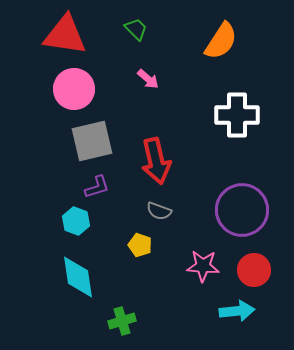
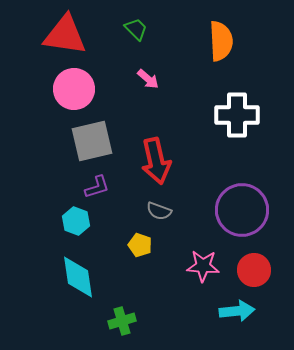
orange semicircle: rotated 36 degrees counterclockwise
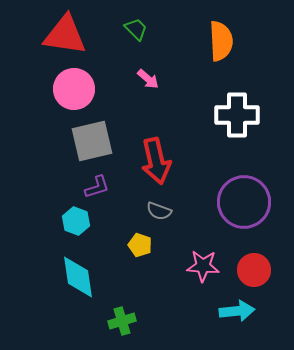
purple circle: moved 2 px right, 8 px up
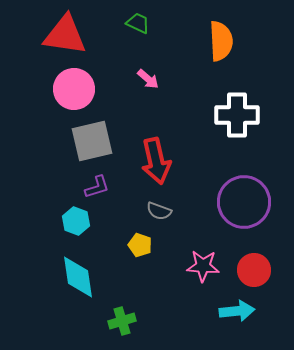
green trapezoid: moved 2 px right, 6 px up; rotated 20 degrees counterclockwise
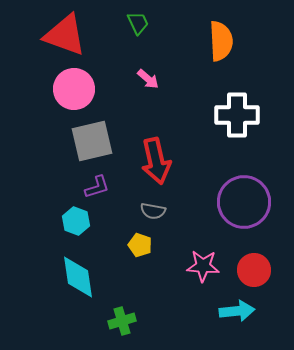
green trapezoid: rotated 40 degrees clockwise
red triangle: rotated 12 degrees clockwise
gray semicircle: moved 6 px left; rotated 10 degrees counterclockwise
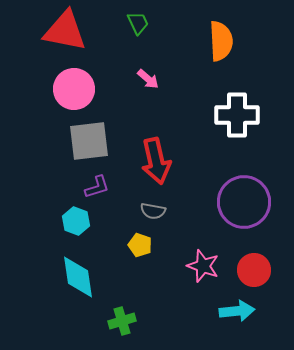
red triangle: moved 4 px up; rotated 9 degrees counterclockwise
gray square: moved 3 px left; rotated 6 degrees clockwise
pink star: rotated 16 degrees clockwise
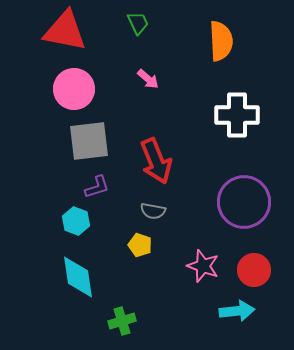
red arrow: rotated 9 degrees counterclockwise
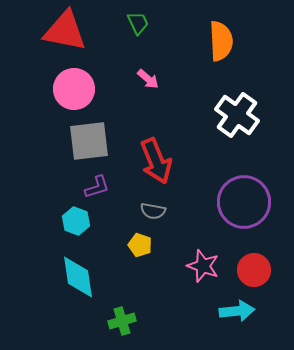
white cross: rotated 36 degrees clockwise
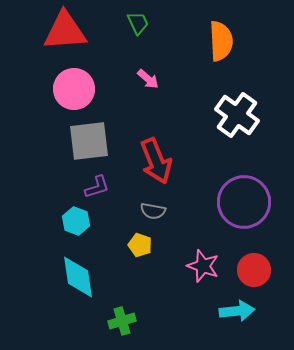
red triangle: rotated 15 degrees counterclockwise
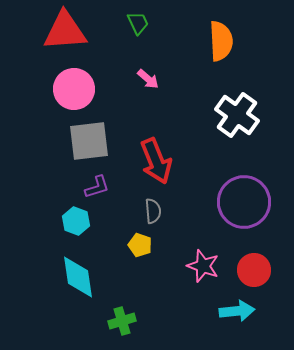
gray semicircle: rotated 105 degrees counterclockwise
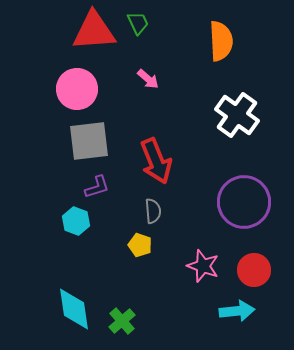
red triangle: moved 29 px right
pink circle: moved 3 px right
cyan diamond: moved 4 px left, 32 px down
green cross: rotated 24 degrees counterclockwise
